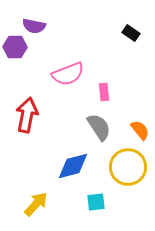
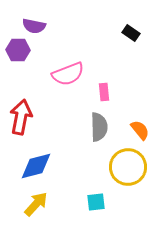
purple hexagon: moved 3 px right, 3 px down
red arrow: moved 6 px left, 2 px down
gray semicircle: rotated 32 degrees clockwise
blue diamond: moved 37 px left
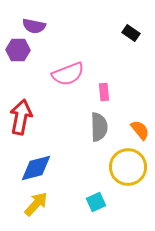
blue diamond: moved 2 px down
cyan square: rotated 18 degrees counterclockwise
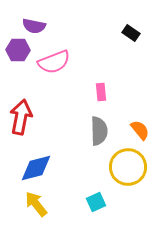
pink semicircle: moved 14 px left, 12 px up
pink rectangle: moved 3 px left
gray semicircle: moved 4 px down
yellow arrow: rotated 80 degrees counterclockwise
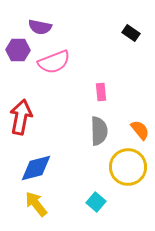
purple semicircle: moved 6 px right, 1 px down
cyan square: rotated 24 degrees counterclockwise
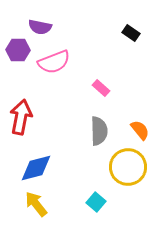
pink rectangle: moved 4 px up; rotated 42 degrees counterclockwise
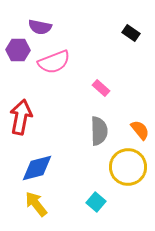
blue diamond: moved 1 px right
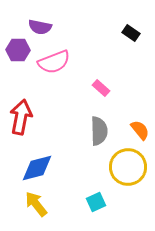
cyan square: rotated 24 degrees clockwise
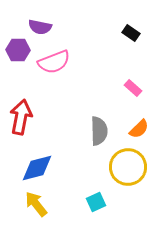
pink rectangle: moved 32 px right
orange semicircle: moved 1 px left, 1 px up; rotated 85 degrees clockwise
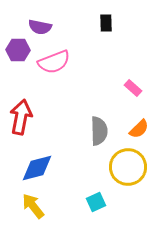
black rectangle: moved 25 px left, 10 px up; rotated 54 degrees clockwise
yellow arrow: moved 3 px left, 2 px down
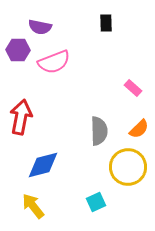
blue diamond: moved 6 px right, 3 px up
